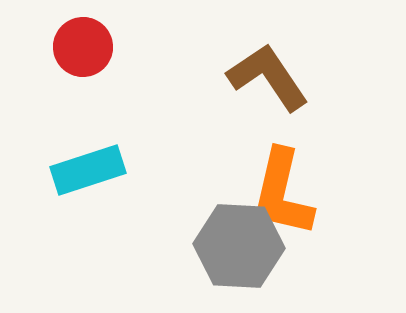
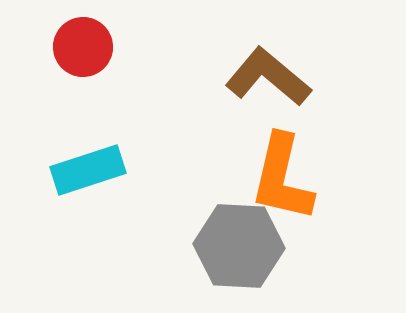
brown L-shape: rotated 16 degrees counterclockwise
orange L-shape: moved 15 px up
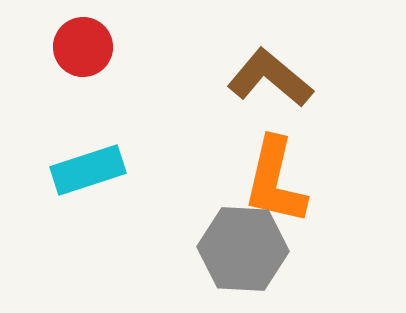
brown L-shape: moved 2 px right, 1 px down
orange L-shape: moved 7 px left, 3 px down
gray hexagon: moved 4 px right, 3 px down
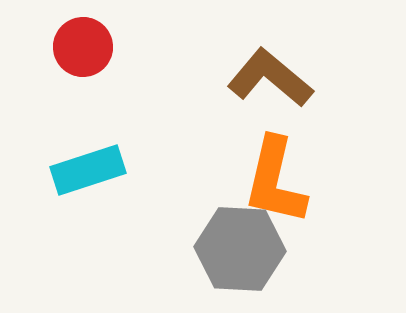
gray hexagon: moved 3 px left
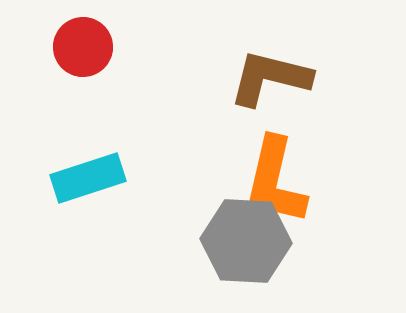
brown L-shape: rotated 26 degrees counterclockwise
cyan rectangle: moved 8 px down
gray hexagon: moved 6 px right, 8 px up
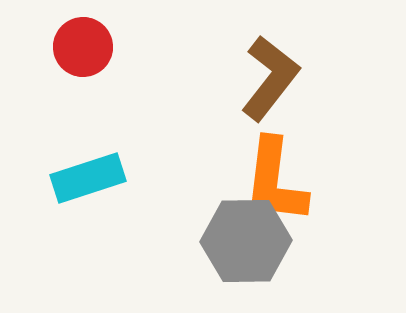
brown L-shape: rotated 114 degrees clockwise
orange L-shape: rotated 6 degrees counterclockwise
gray hexagon: rotated 4 degrees counterclockwise
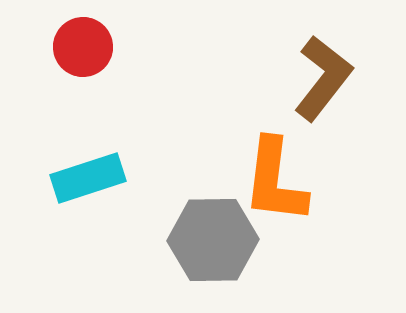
brown L-shape: moved 53 px right
gray hexagon: moved 33 px left, 1 px up
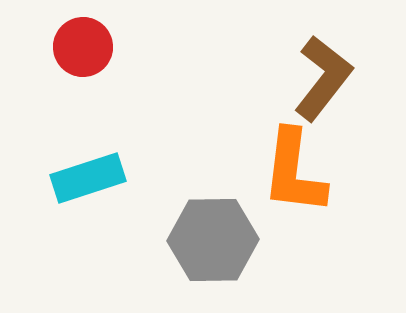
orange L-shape: moved 19 px right, 9 px up
